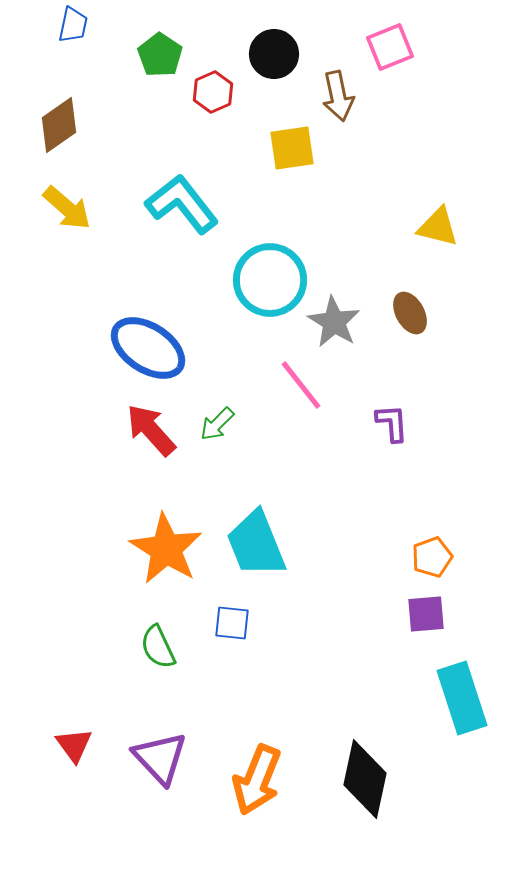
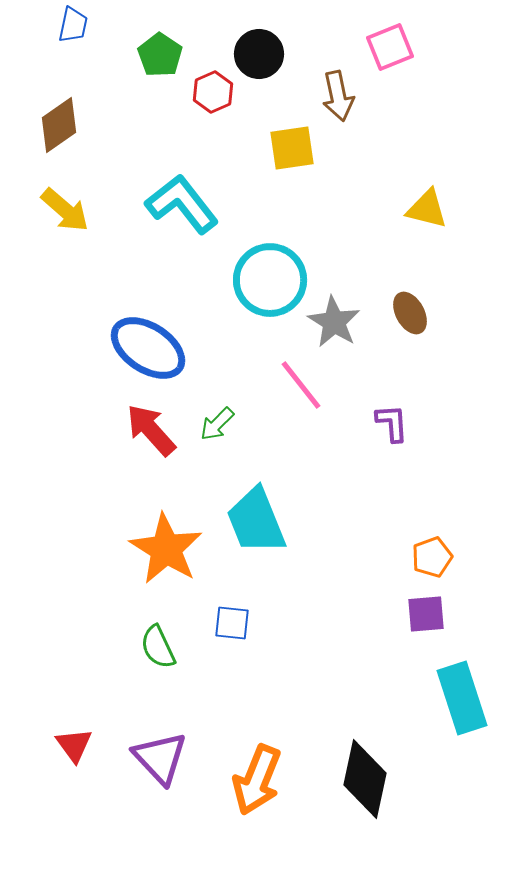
black circle: moved 15 px left
yellow arrow: moved 2 px left, 2 px down
yellow triangle: moved 11 px left, 18 px up
cyan trapezoid: moved 23 px up
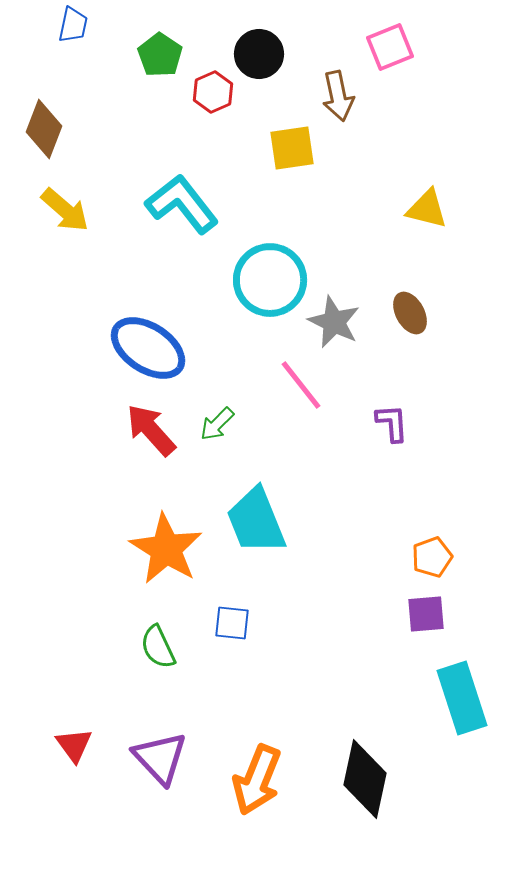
brown diamond: moved 15 px left, 4 px down; rotated 34 degrees counterclockwise
gray star: rotated 6 degrees counterclockwise
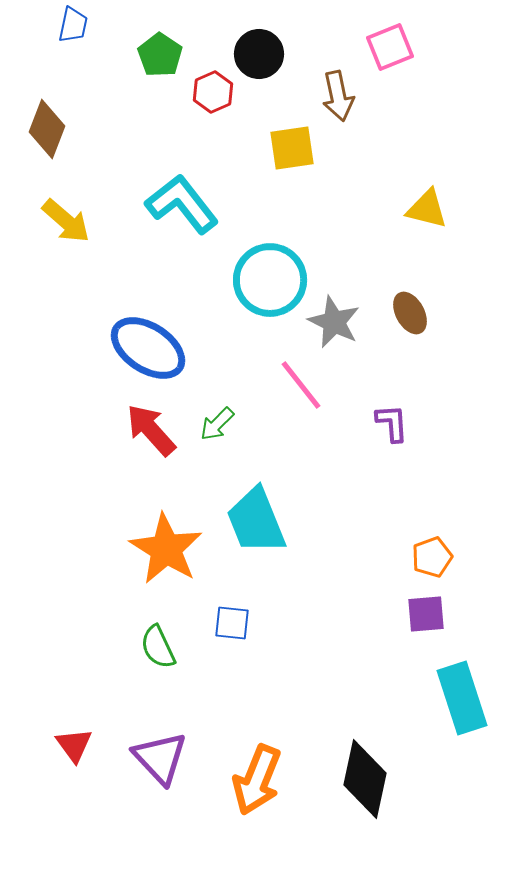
brown diamond: moved 3 px right
yellow arrow: moved 1 px right, 11 px down
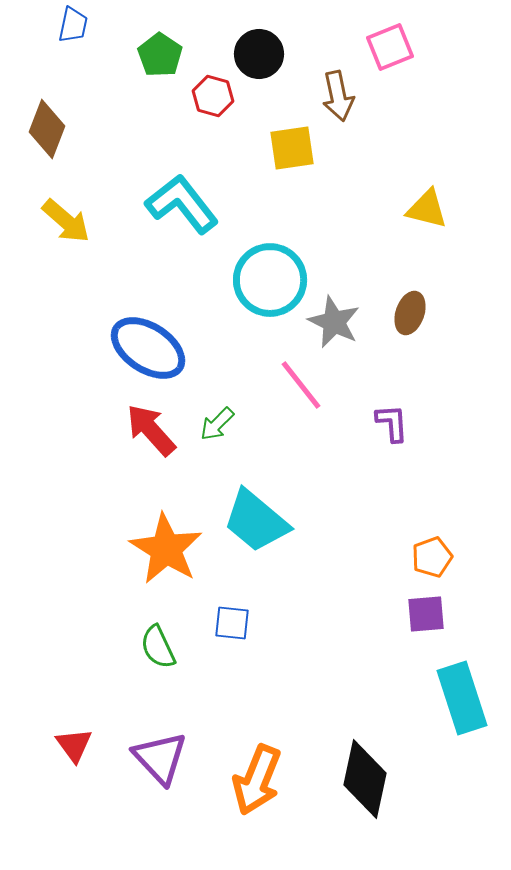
red hexagon: moved 4 px down; rotated 21 degrees counterclockwise
brown ellipse: rotated 48 degrees clockwise
cyan trapezoid: rotated 28 degrees counterclockwise
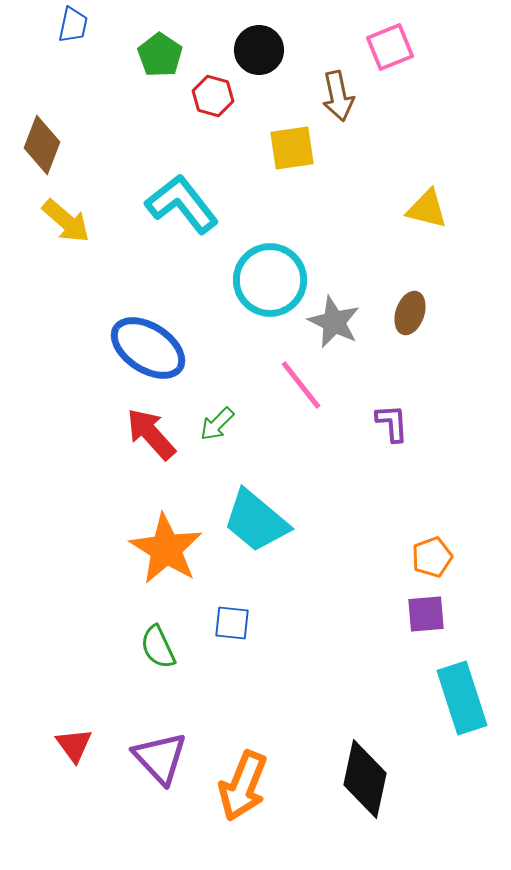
black circle: moved 4 px up
brown diamond: moved 5 px left, 16 px down
red arrow: moved 4 px down
orange arrow: moved 14 px left, 6 px down
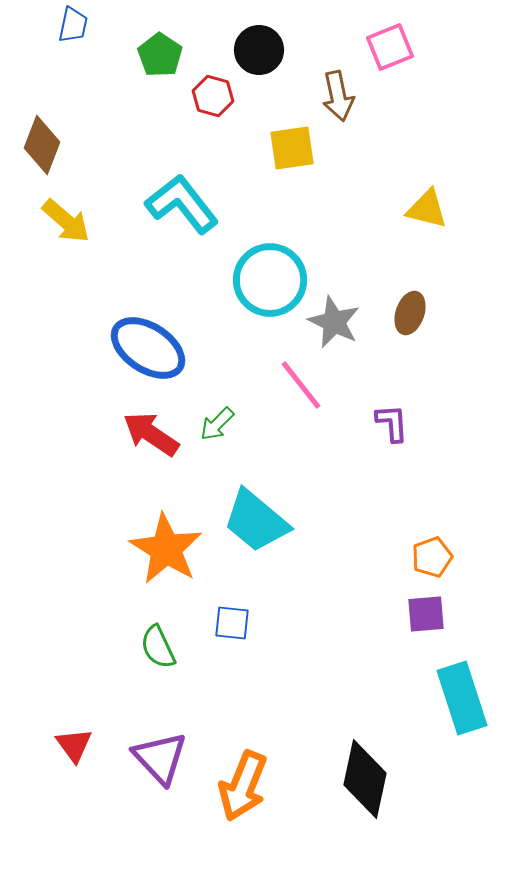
red arrow: rotated 14 degrees counterclockwise
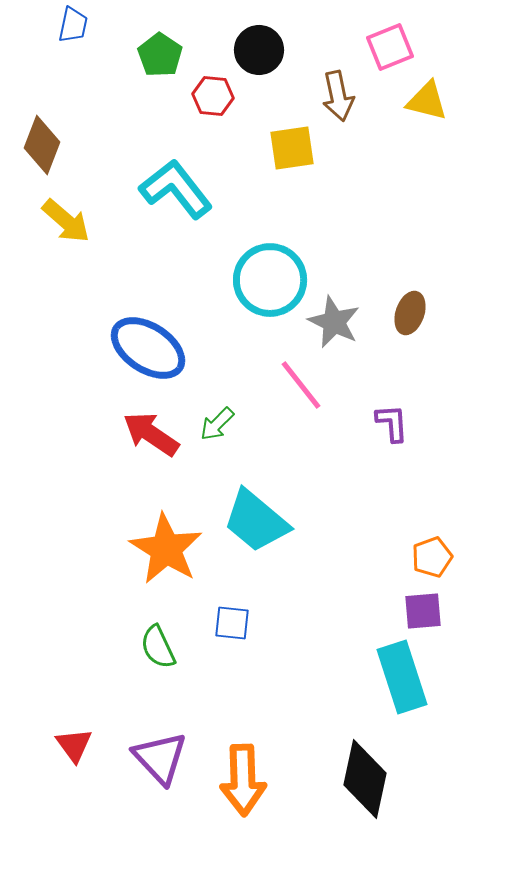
red hexagon: rotated 9 degrees counterclockwise
cyan L-shape: moved 6 px left, 15 px up
yellow triangle: moved 108 px up
purple square: moved 3 px left, 3 px up
cyan rectangle: moved 60 px left, 21 px up
orange arrow: moved 6 px up; rotated 24 degrees counterclockwise
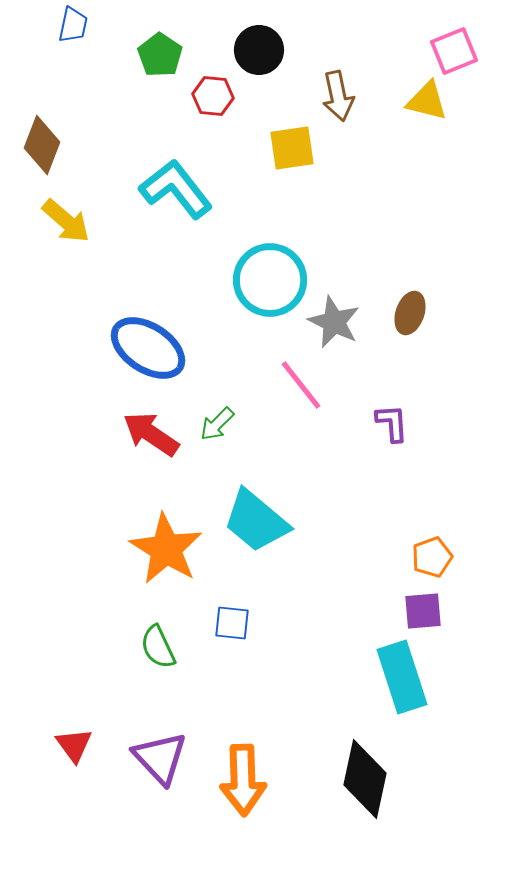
pink square: moved 64 px right, 4 px down
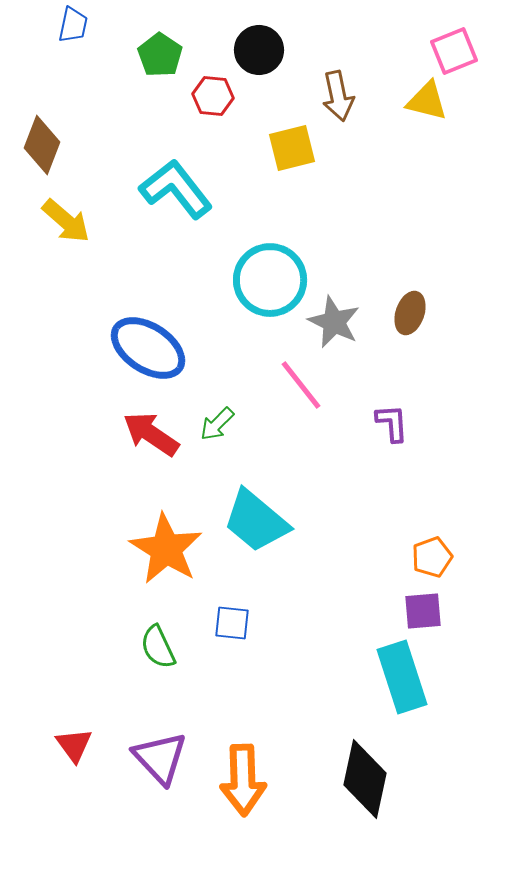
yellow square: rotated 6 degrees counterclockwise
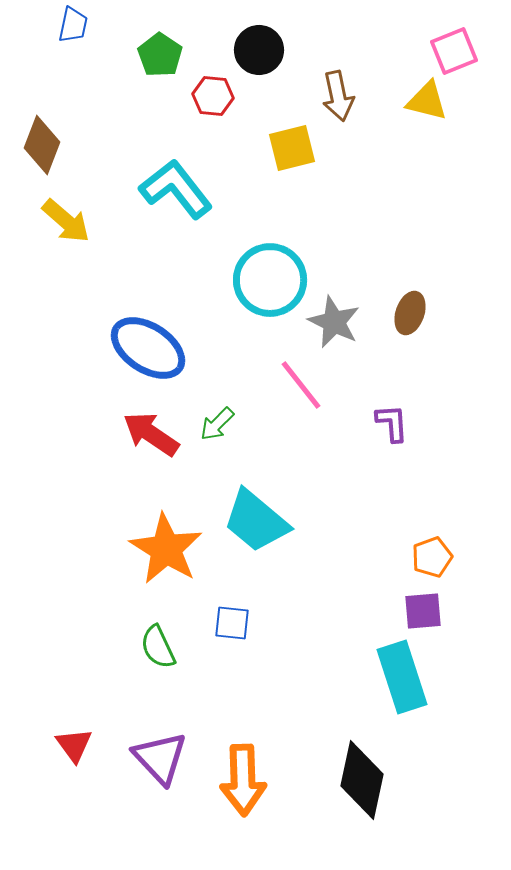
black diamond: moved 3 px left, 1 px down
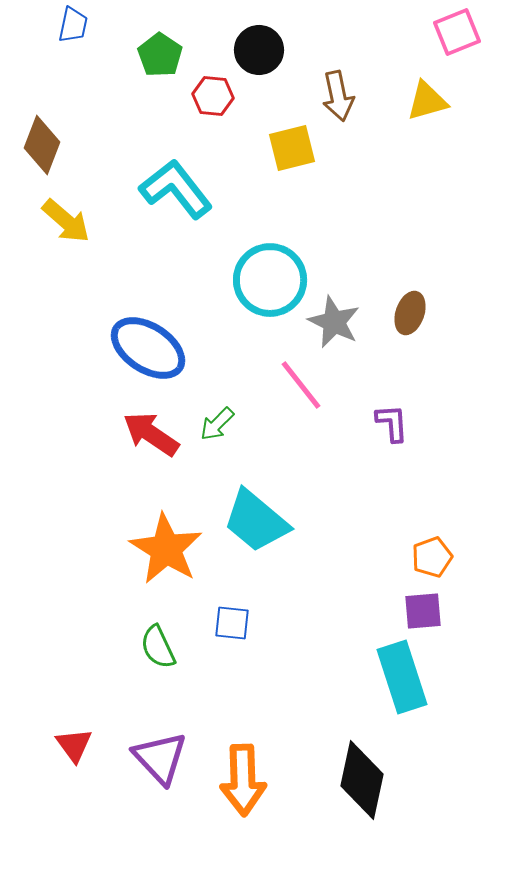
pink square: moved 3 px right, 19 px up
yellow triangle: rotated 30 degrees counterclockwise
